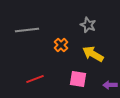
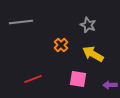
gray line: moved 6 px left, 8 px up
red line: moved 2 px left
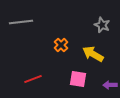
gray star: moved 14 px right
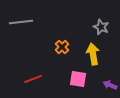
gray star: moved 1 px left, 2 px down
orange cross: moved 1 px right, 2 px down
yellow arrow: rotated 50 degrees clockwise
purple arrow: rotated 24 degrees clockwise
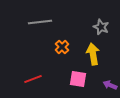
gray line: moved 19 px right
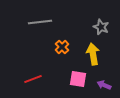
purple arrow: moved 6 px left
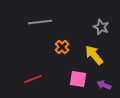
yellow arrow: moved 1 px right, 1 px down; rotated 30 degrees counterclockwise
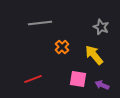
gray line: moved 1 px down
purple arrow: moved 2 px left
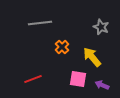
yellow arrow: moved 2 px left, 2 px down
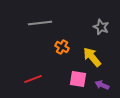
orange cross: rotated 16 degrees counterclockwise
